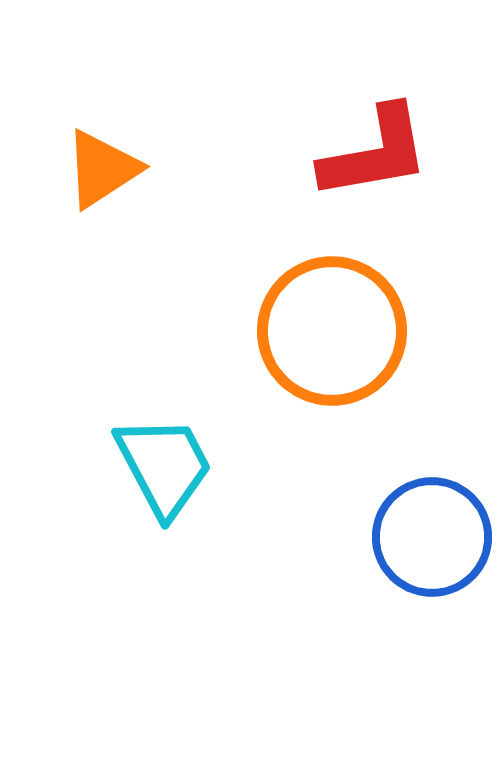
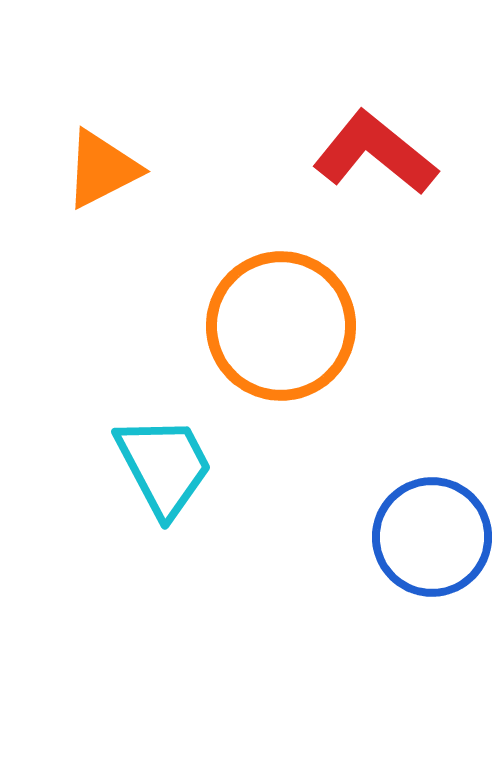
red L-shape: rotated 131 degrees counterclockwise
orange triangle: rotated 6 degrees clockwise
orange circle: moved 51 px left, 5 px up
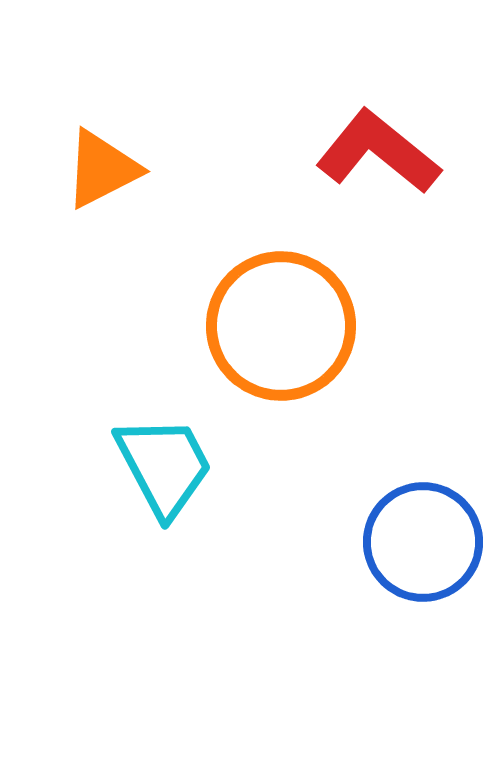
red L-shape: moved 3 px right, 1 px up
blue circle: moved 9 px left, 5 px down
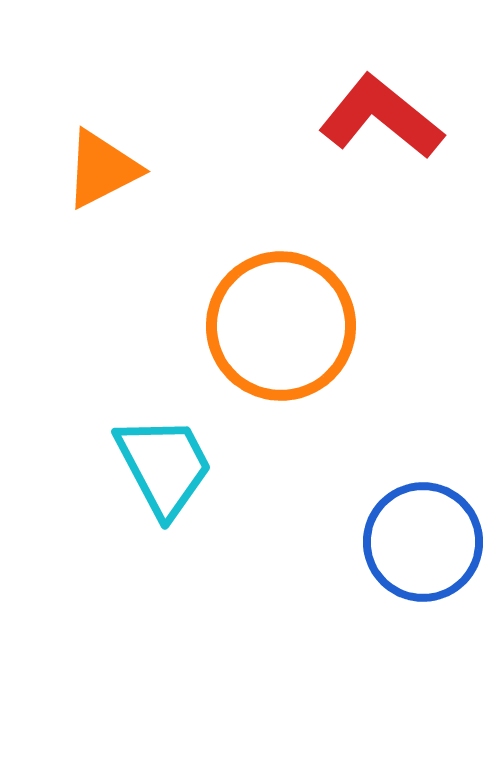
red L-shape: moved 3 px right, 35 px up
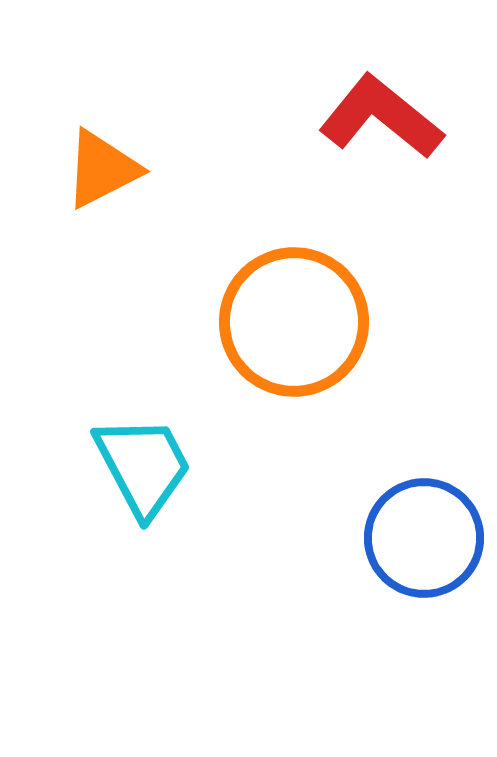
orange circle: moved 13 px right, 4 px up
cyan trapezoid: moved 21 px left
blue circle: moved 1 px right, 4 px up
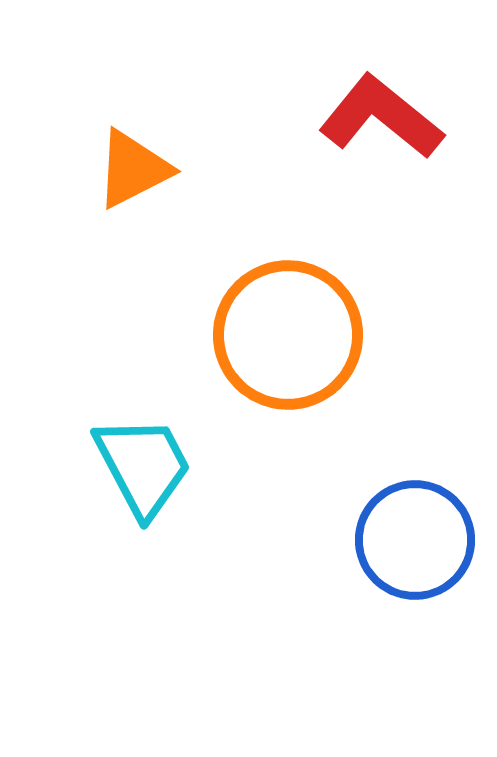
orange triangle: moved 31 px right
orange circle: moved 6 px left, 13 px down
blue circle: moved 9 px left, 2 px down
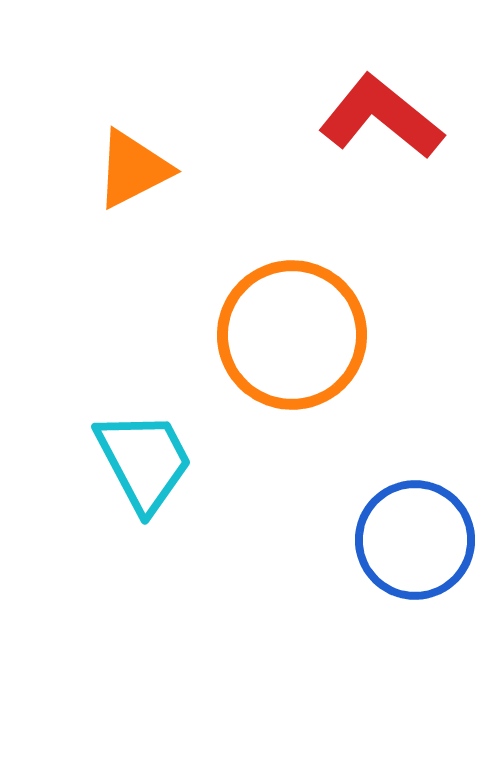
orange circle: moved 4 px right
cyan trapezoid: moved 1 px right, 5 px up
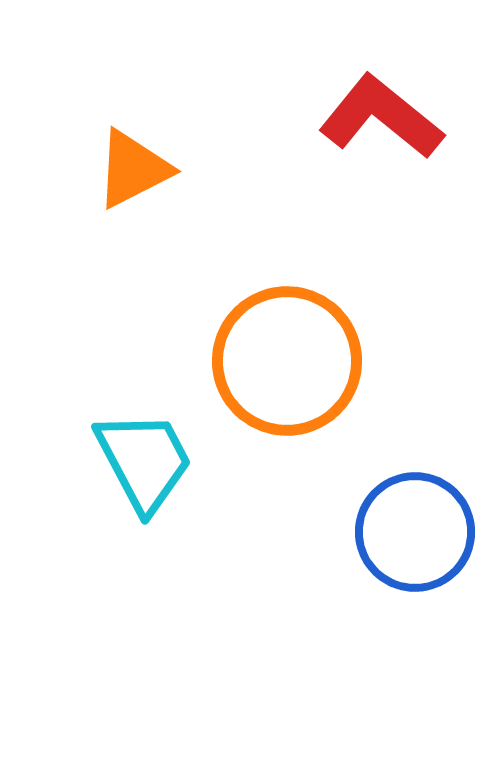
orange circle: moved 5 px left, 26 px down
blue circle: moved 8 px up
